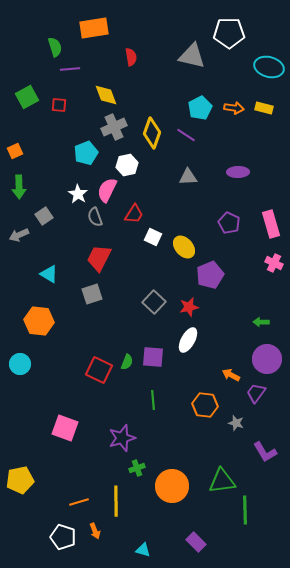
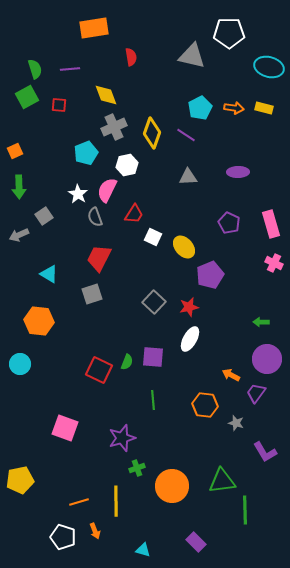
green semicircle at (55, 47): moved 20 px left, 22 px down
white ellipse at (188, 340): moved 2 px right, 1 px up
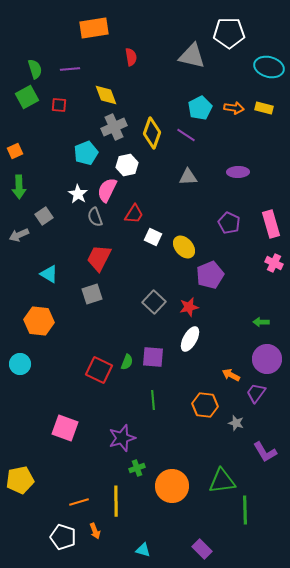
purple rectangle at (196, 542): moved 6 px right, 7 px down
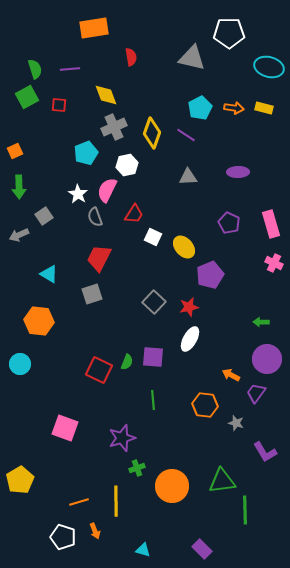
gray triangle at (192, 56): moved 2 px down
yellow pentagon at (20, 480): rotated 20 degrees counterclockwise
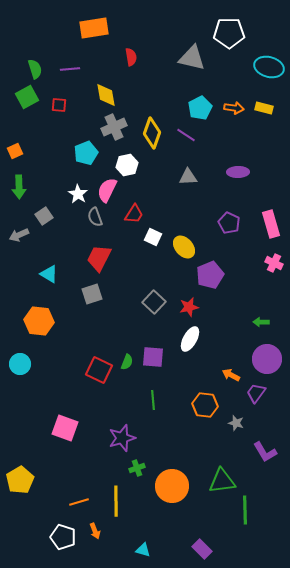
yellow diamond at (106, 95): rotated 10 degrees clockwise
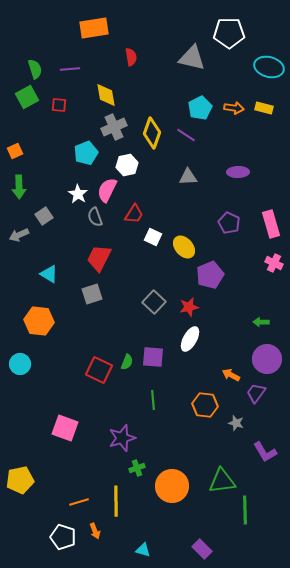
yellow pentagon at (20, 480): rotated 20 degrees clockwise
